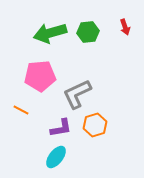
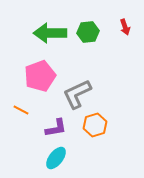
green arrow: rotated 16 degrees clockwise
pink pentagon: rotated 16 degrees counterclockwise
purple L-shape: moved 5 px left
cyan ellipse: moved 1 px down
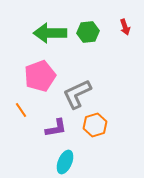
orange line: rotated 28 degrees clockwise
cyan ellipse: moved 9 px right, 4 px down; rotated 15 degrees counterclockwise
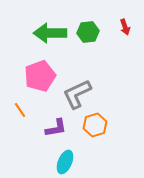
orange line: moved 1 px left
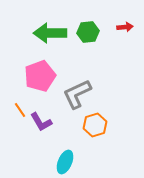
red arrow: rotated 77 degrees counterclockwise
purple L-shape: moved 15 px left, 6 px up; rotated 70 degrees clockwise
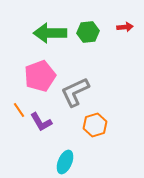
gray L-shape: moved 2 px left, 2 px up
orange line: moved 1 px left
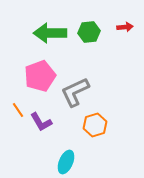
green hexagon: moved 1 px right
orange line: moved 1 px left
cyan ellipse: moved 1 px right
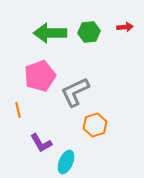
orange line: rotated 21 degrees clockwise
purple L-shape: moved 21 px down
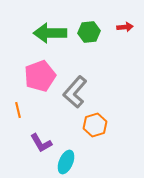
gray L-shape: rotated 24 degrees counterclockwise
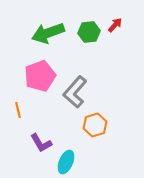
red arrow: moved 10 px left, 2 px up; rotated 42 degrees counterclockwise
green arrow: moved 2 px left; rotated 20 degrees counterclockwise
